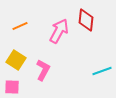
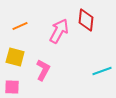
yellow square: moved 1 px left, 3 px up; rotated 18 degrees counterclockwise
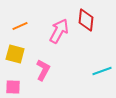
yellow square: moved 3 px up
pink square: moved 1 px right
